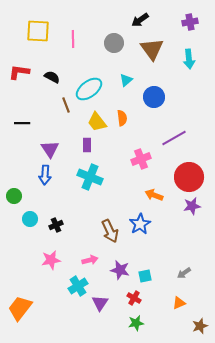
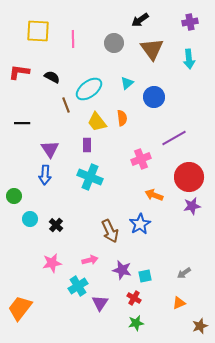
cyan triangle at (126, 80): moved 1 px right, 3 px down
black cross at (56, 225): rotated 24 degrees counterclockwise
pink star at (51, 260): moved 1 px right, 3 px down
purple star at (120, 270): moved 2 px right
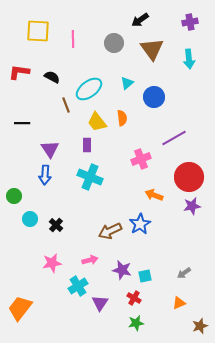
brown arrow at (110, 231): rotated 90 degrees clockwise
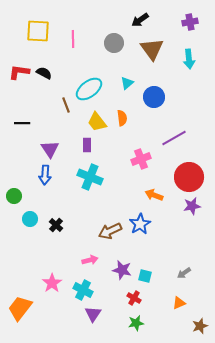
black semicircle at (52, 77): moved 8 px left, 4 px up
pink star at (52, 263): moved 20 px down; rotated 24 degrees counterclockwise
cyan square at (145, 276): rotated 24 degrees clockwise
cyan cross at (78, 286): moved 5 px right, 4 px down; rotated 30 degrees counterclockwise
purple triangle at (100, 303): moved 7 px left, 11 px down
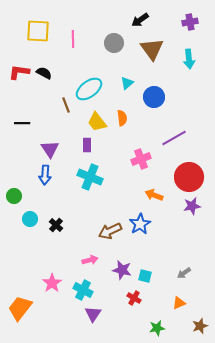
green star at (136, 323): moved 21 px right, 5 px down
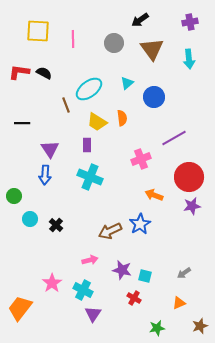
yellow trapezoid at (97, 122): rotated 20 degrees counterclockwise
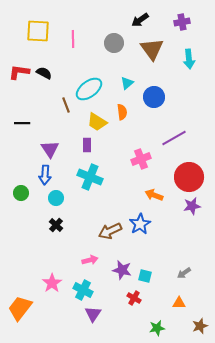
purple cross at (190, 22): moved 8 px left
orange semicircle at (122, 118): moved 6 px up
green circle at (14, 196): moved 7 px right, 3 px up
cyan circle at (30, 219): moved 26 px right, 21 px up
orange triangle at (179, 303): rotated 24 degrees clockwise
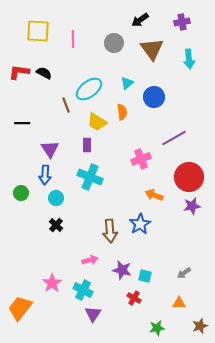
brown arrow at (110, 231): rotated 70 degrees counterclockwise
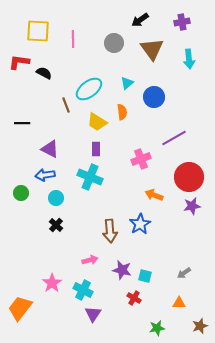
red L-shape at (19, 72): moved 10 px up
purple rectangle at (87, 145): moved 9 px right, 4 px down
purple triangle at (50, 149): rotated 30 degrees counterclockwise
blue arrow at (45, 175): rotated 78 degrees clockwise
